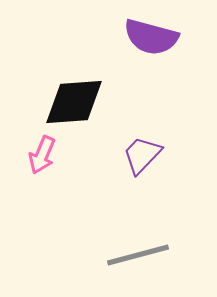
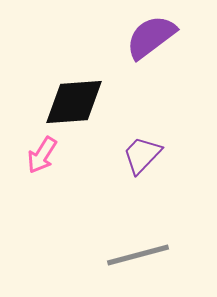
purple semicircle: rotated 128 degrees clockwise
pink arrow: rotated 9 degrees clockwise
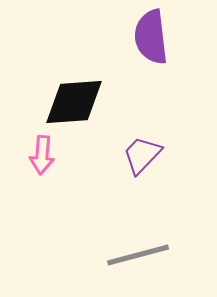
purple semicircle: rotated 60 degrees counterclockwise
pink arrow: rotated 27 degrees counterclockwise
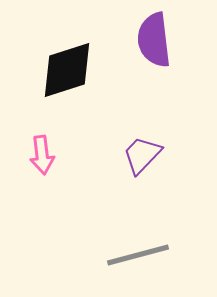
purple semicircle: moved 3 px right, 3 px down
black diamond: moved 7 px left, 32 px up; rotated 14 degrees counterclockwise
pink arrow: rotated 12 degrees counterclockwise
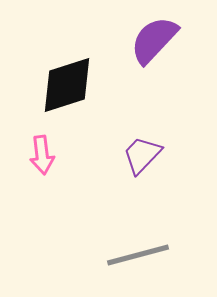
purple semicircle: rotated 50 degrees clockwise
black diamond: moved 15 px down
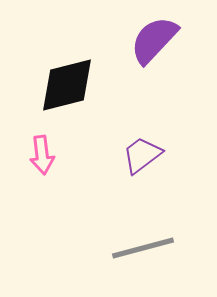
black diamond: rotated 4 degrees clockwise
purple trapezoid: rotated 9 degrees clockwise
gray line: moved 5 px right, 7 px up
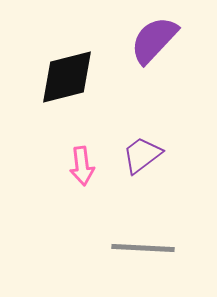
black diamond: moved 8 px up
pink arrow: moved 40 px right, 11 px down
gray line: rotated 18 degrees clockwise
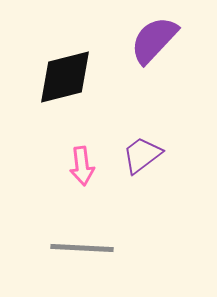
black diamond: moved 2 px left
gray line: moved 61 px left
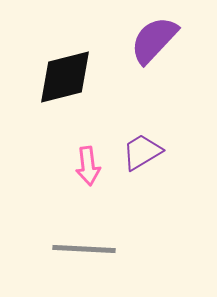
purple trapezoid: moved 3 px up; rotated 6 degrees clockwise
pink arrow: moved 6 px right
gray line: moved 2 px right, 1 px down
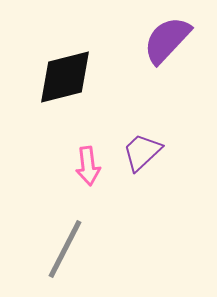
purple semicircle: moved 13 px right
purple trapezoid: rotated 12 degrees counterclockwise
gray line: moved 19 px left; rotated 66 degrees counterclockwise
